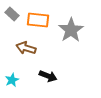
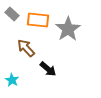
gray star: moved 3 px left, 1 px up
brown arrow: rotated 30 degrees clockwise
black arrow: moved 7 px up; rotated 18 degrees clockwise
cyan star: rotated 16 degrees counterclockwise
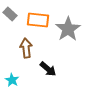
gray rectangle: moved 2 px left
brown arrow: rotated 36 degrees clockwise
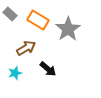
orange rectangle: rotated 25 degrees clockwise
brown arrow: rotated 66 degrees clockwise
cyan star: moved 3 px right, 7 px up; rotated 24 degrees clockwise
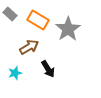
brown arrow: moved 3 px right, 1 px up
black arrow: rotated 18 degrees clockwise
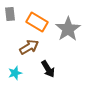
gray rectangle: rotated 40 degrees clockwise
orange rectangle: moved 1 px left, 2 px down
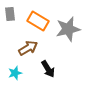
orange rectangle: moved 1 px right, 1 px up
gray star: rotated 20 degrees clockwise
brown arrow: moved 1 px left, 1 px down
